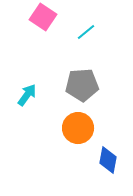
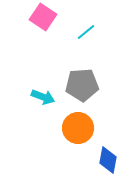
cyan arrow: moved 16 px right, 2 px down; rotated 75 degrees clockwise
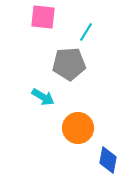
pink square: rotated 28 degrees counterclockwise
cyan line: rotated 18 degrees counterclockwise
gray pentagon: moved 13 px left, 21 px up
cyan arrow: rotated 10 degrees clockwise
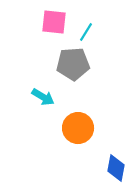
pink square: moved 11 px right, 5 px down
gray pentagon: moved 4 px right
blue diamond: moved 8 px right, 8 px down
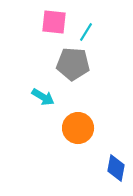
gray pentagon: rotated 8 degrees clockwise
